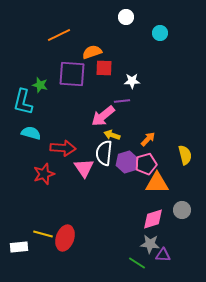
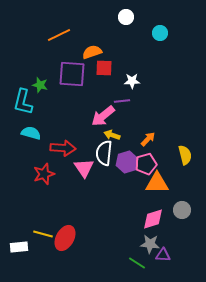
red ellipse: rotated 10 degrees clockwise
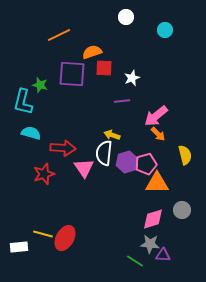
cyan circle: moved 5 px right, 3 px up
white star: moved 3 px up; rotated 21 degrees counterclockwise
pink arrow: moved 53 px right
orange arrow: moved 10 px right, 5 px up; rotated 91 degrees clockwise
green line: moved 2 px left, 2 px up
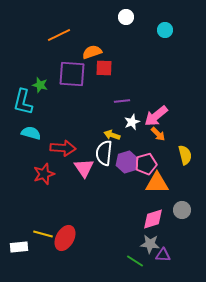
white star: moved 44 px down
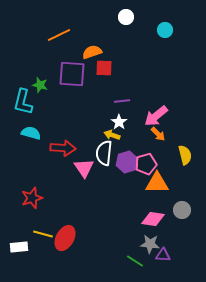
white star: moved 13 px left; rotated 14 degrees counterclockwise
red star: moved 12 px left, 24 px down
pink diamond: rotated 25 degrees clockwise
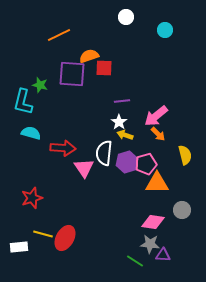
orange semicircle: moved 3 px left, 4 px down
yellow arrow: moved 13 px right
pink diamond: moved 3 px down
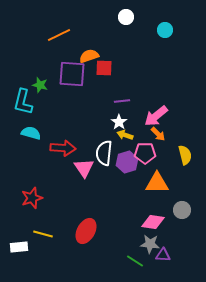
pink pentagon: moved 1 px left, 11 px up; rotated 15 degrees clockwise
red ellipse: moved 21 px right, 7 px up
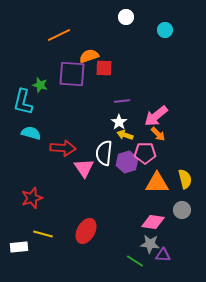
yellow semicircle: moved 24 px down
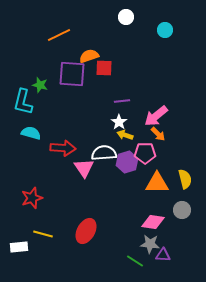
white semicircle: rotated 80 degrees clockwise
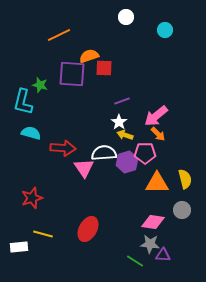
purple line: rotated 14 degrees counterclockwise
red ellipse: moved 2 px right, 2 px up
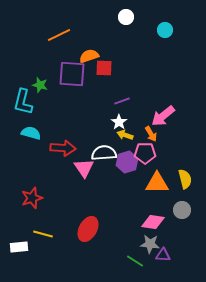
pink arrow: moved 7 px right
orange arrow: moved 7 px left; rotated 14 degrees clockwise
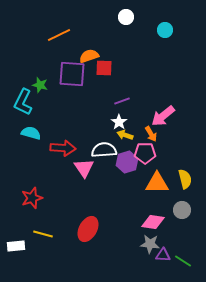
cyan L-shape: rotated 12 degrees clockwise
white semicircle: moved 3 px up
white rectangle: moved 3 px left, 1 px up
green line: moved 48 px right
